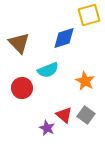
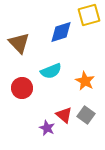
blue diamond: moved 3 px left, 6 px up
cyan semicircle: moved 3 px right, 1 px down
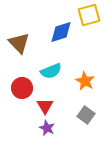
red triangle: moved 19 px left, 9 px up; rotated 18 degrees clockwise
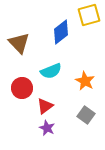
blue diamond: rotated 20 degrees counterclockwise
red triangle: rotated 24 degrees clockwise
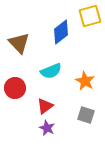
yellow square: moved 1 px right, 1 px down
red circle: moved 7 px left
gray square: rotated 18 degrees counterclockwise
